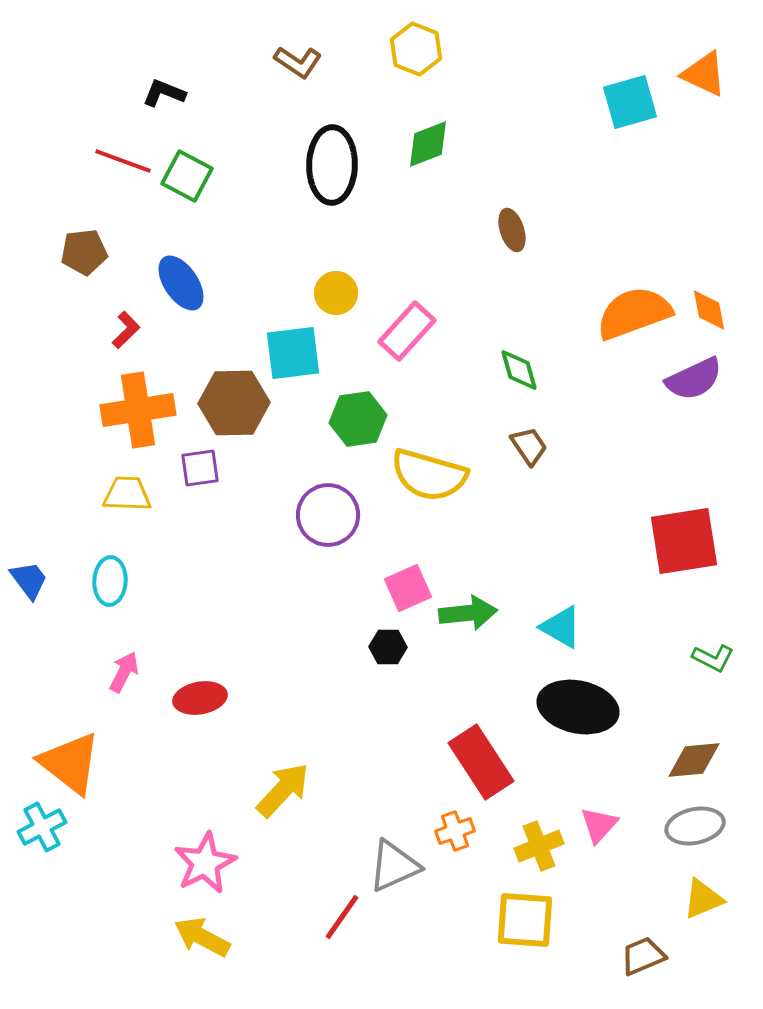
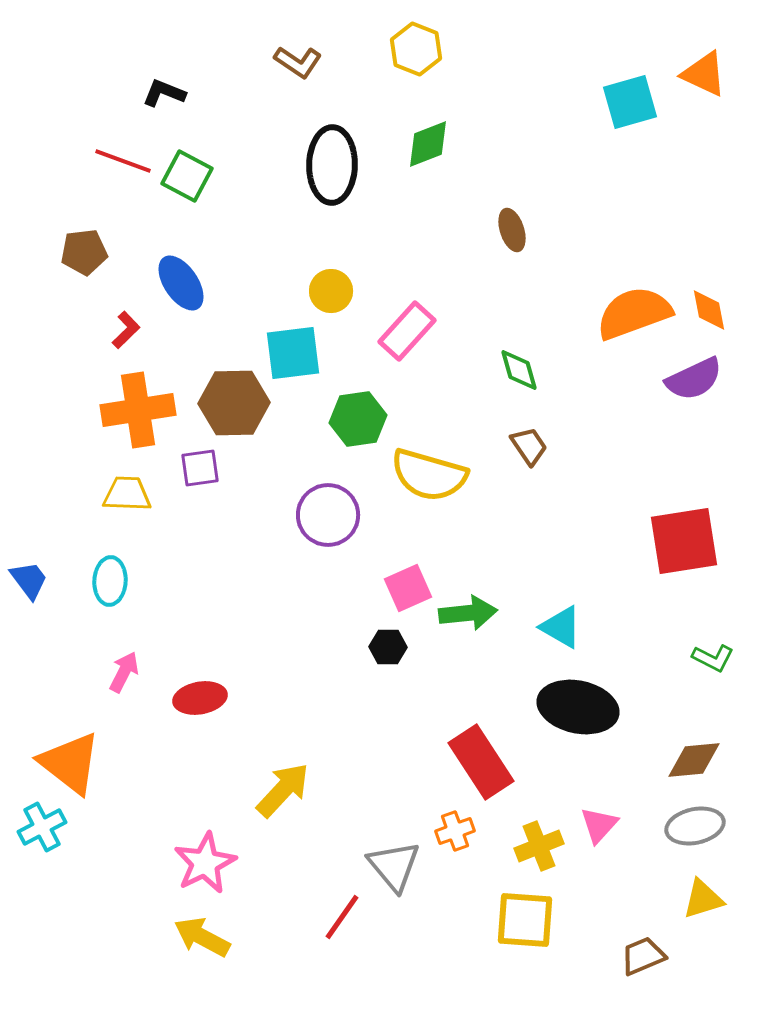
yellow circle at (336, 293): moved 5 px left, 2 px up
gray triangle at (394, 866): rotated 46 degrees counterclockwise
yellow triangle at (703, 899): rotated 6 degrees clockwise
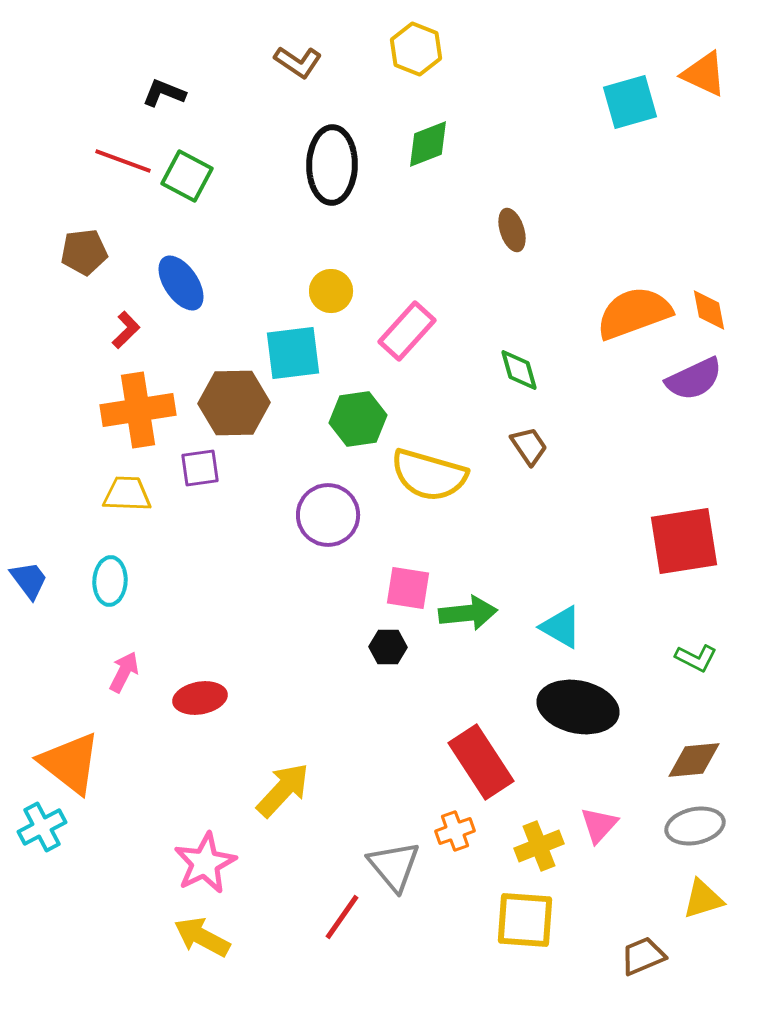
pink square at (408, 588): rotated 33 degrees clockwise
green L-shape at (713, 658): moved 17 px left
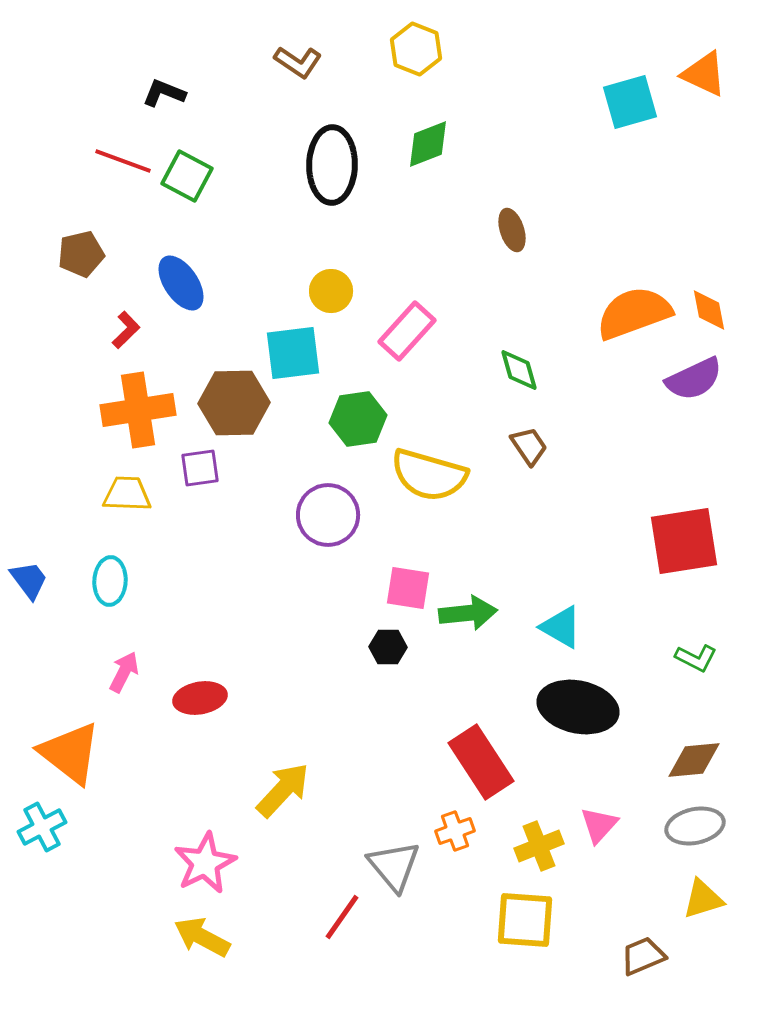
brown pentagon at (84, 252): moved 3 px left, 2 px down; rotated 6 degrees counterclockwise
orange triangle at (70, 763): moved 10 px up
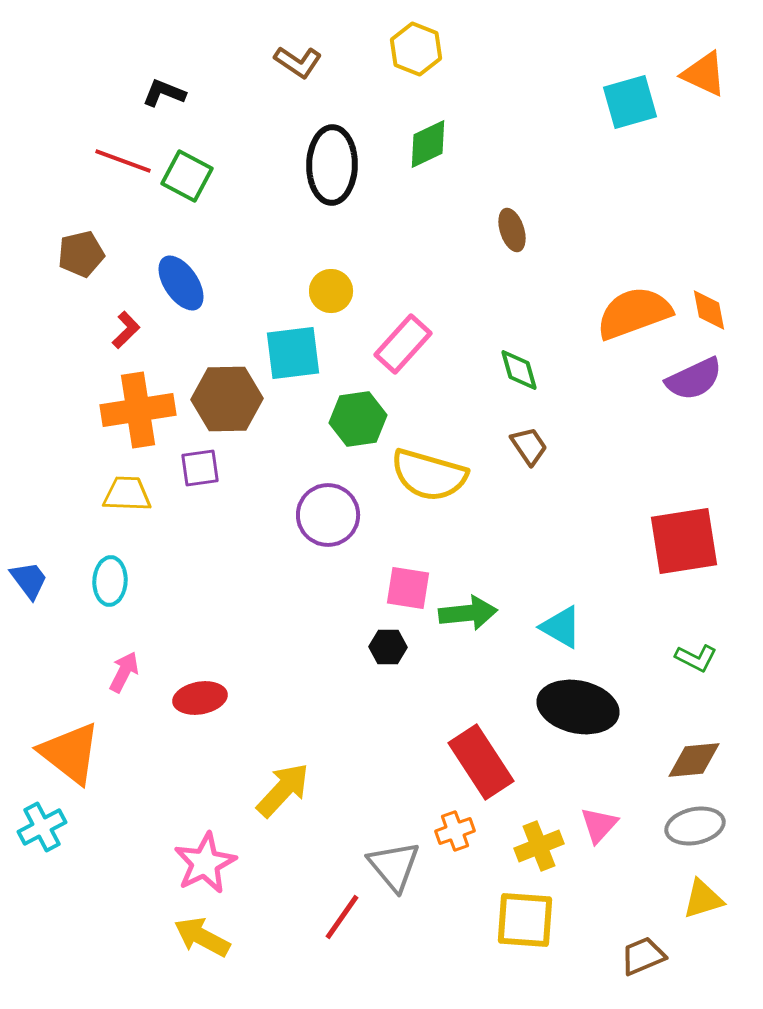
green diamond at (428, 144): rotated 4 degrees counterclockwise
pink rectangle at (407, 331): moved 4 px left, 13 px down
brown hexagon at (234, 403): moved 7 px left, 4 px up
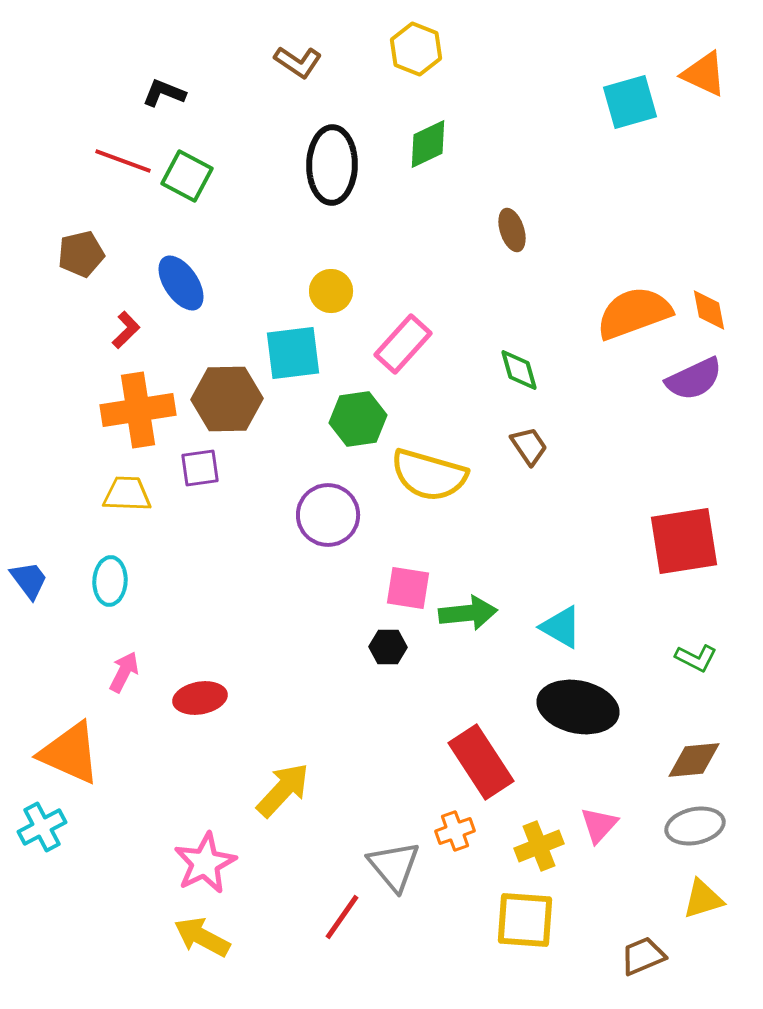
orange triangle at (70, 753): rotated 14 degrees counterclockwise
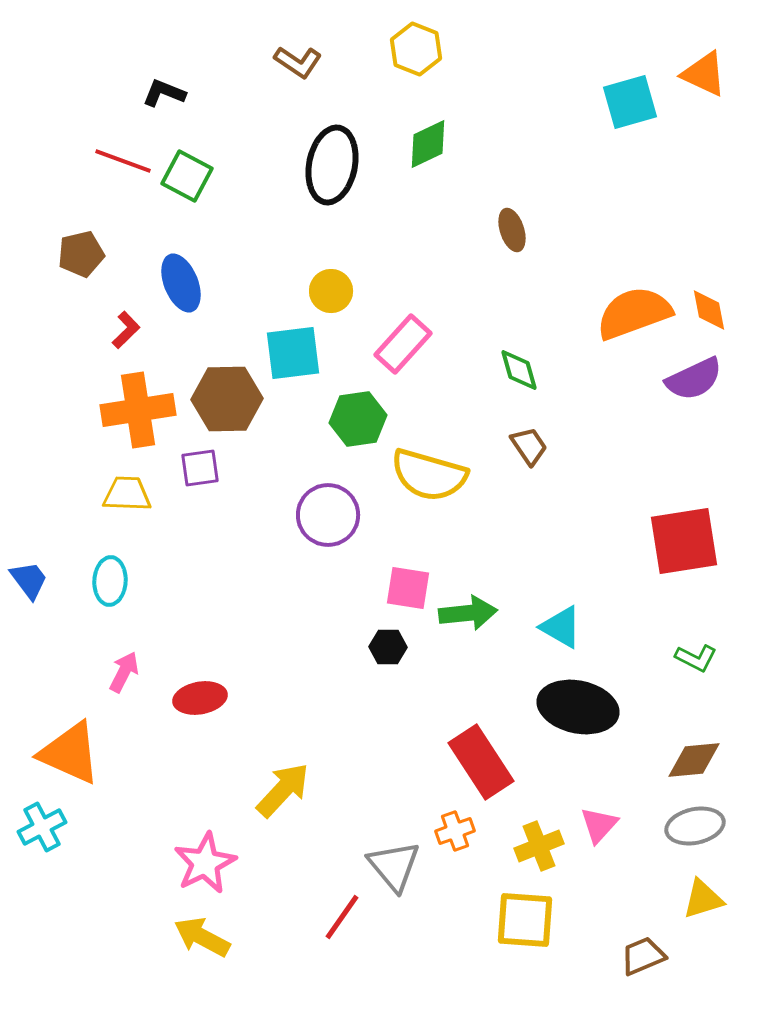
black ellipse at (332, 165): rotated 10 degrees clockwise
blue ellipse at (181, 283): rotated 12 degrees clockwise
